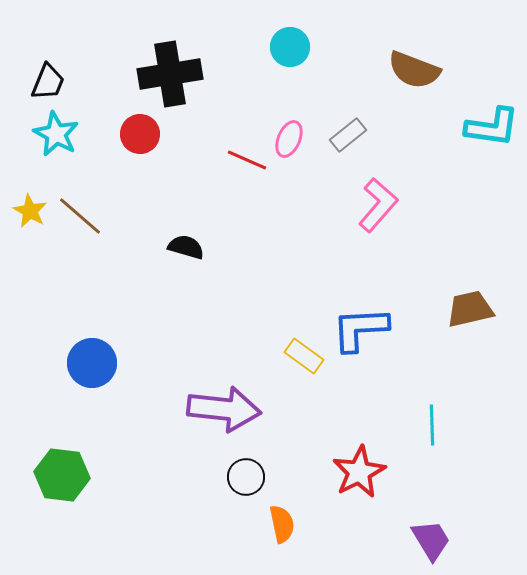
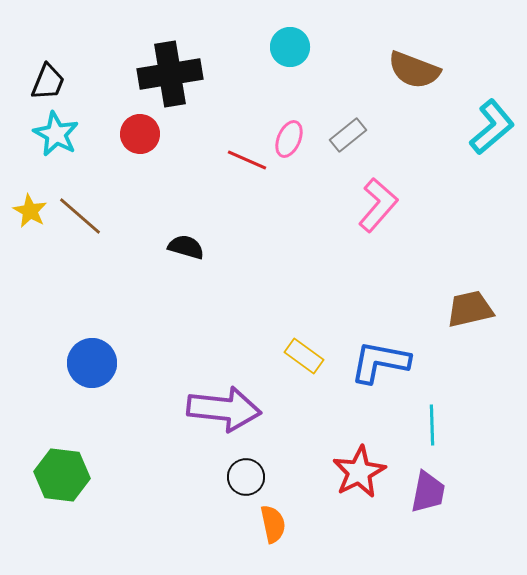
cyan L-shape: rotated 48 degrees counterclockwise
blue L-shape: moved 20 px right, 33 px down; rotated 14 degrees clockwise
orange semicircle: moved 9 px left
purple trapezoid: moved 3 px left, 48 px up; rotated 42 degrees clockwise
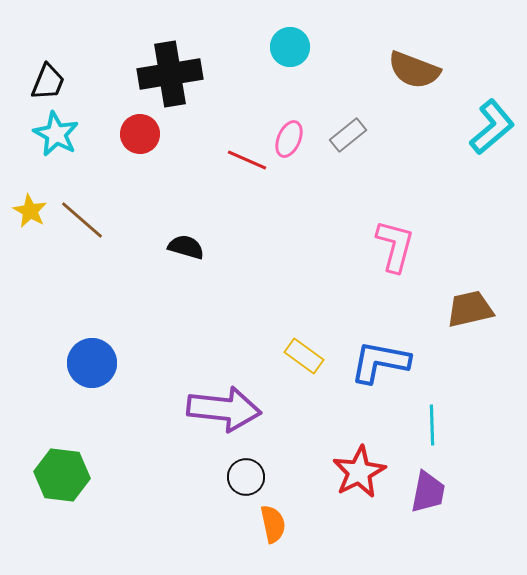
pink L-shape: moved 17 px right, 41 px down; rotated 26 degrees counterclockwise
brown line: moved 2 px right, 4 px down
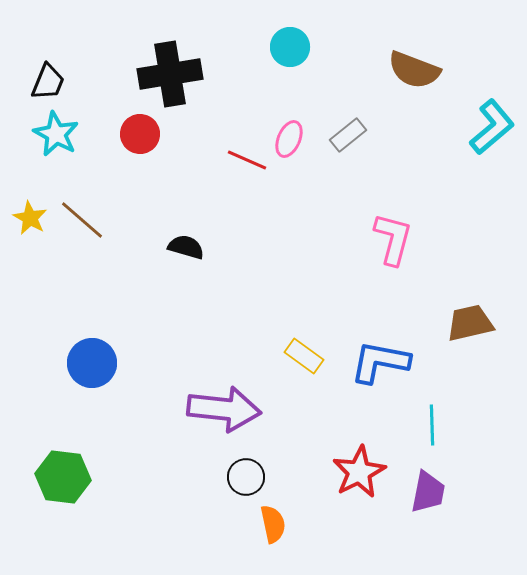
yellow star: moved 7 px down
pink L-shape: moved 2 px left, 7 px up
brown trapezoid: moved 14 px down
green hexagon: moved 1 px right, 2 px down
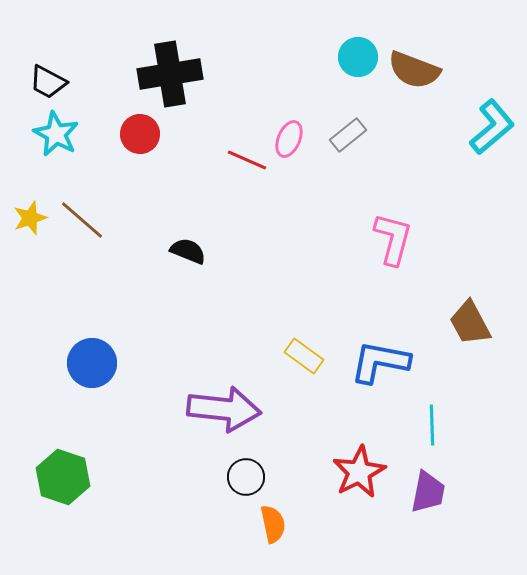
cyan circle: moved 68 px right, 10 px down
black trapezoid: rotated 96 degrees clockwise
yellow star: rotated 24 degrees clockwise
black semicircle: moved 2 px right, 4 px down; rotated 6 degrees clockwise
brown trapezoid: rotated 105 degrees counterclockwise
green hexagon: rotated 12 degrees clockwise
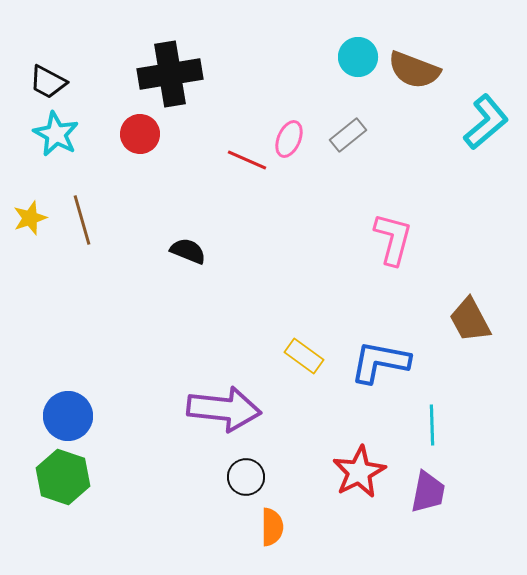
cyan L-shape: moved 6 px left, 5 px up
brown line: rotated 33 degrees clockwise
brown trapezoid: moved 3 px up
blue circle: moved 24 px left, 53 px down
orange semicircle: moved 1 px left, 3 px down; rotated 12 degrees clockwise
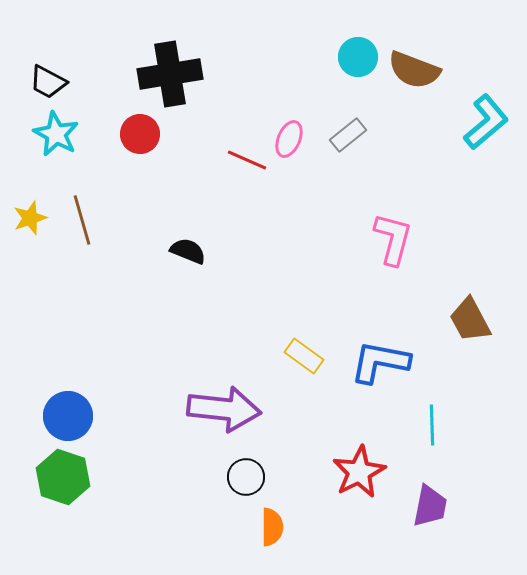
purple trapezoid: moved 2 px right, 14 px down
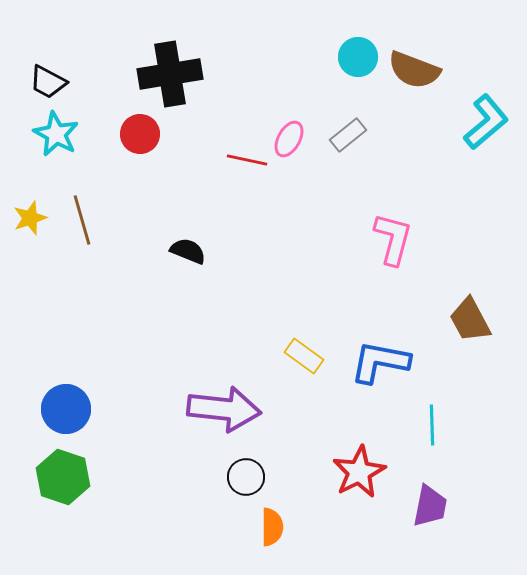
pink ellipse: rotated 6 degrees clockwise
red line: rotated 12 degrees counterclockwise
blue circle: moved 2 px left, 7 px up
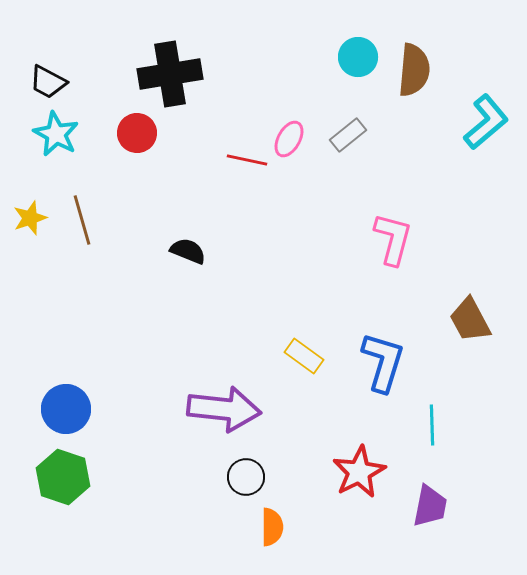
brown semicircle: rotated 106 degrees counterclockwise
red circle: moved 3 px left, 1 px up
blue L-shape: moved 3 px right; rotated 96 degrees clockwise
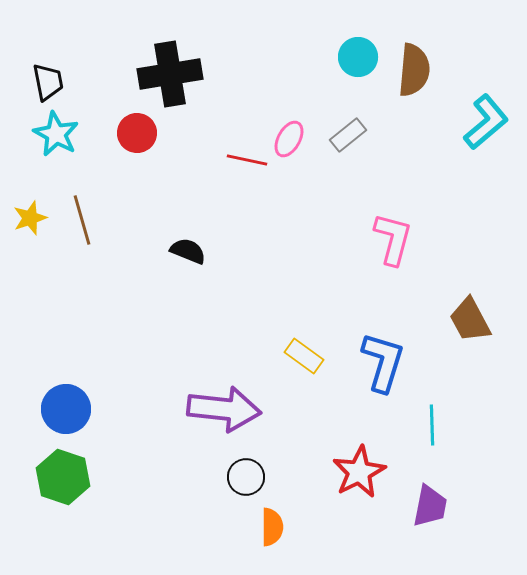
black trapezoid: rotated 129 degrees counterclockwise
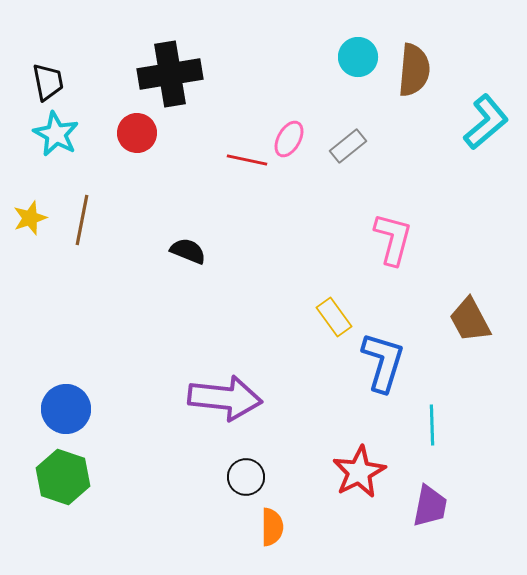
gray rectangle: moved 11 px down
brown line: rotated 27 degrees clockwise
yellow rectangle: moved 30 px right, 39 px up; rotated 18 degrees clockwise
purple arrow: moved 1 px right, 11 px up
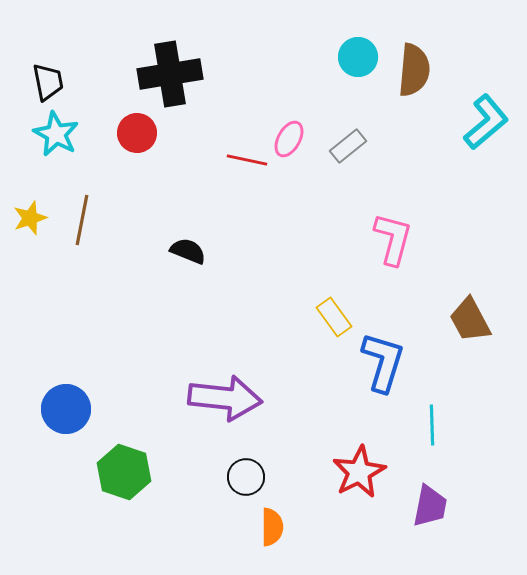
green hexagon: moved 61 px right, 5 px up
